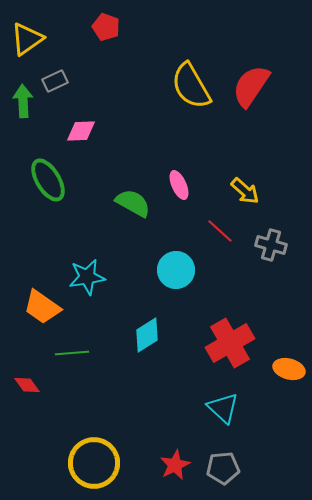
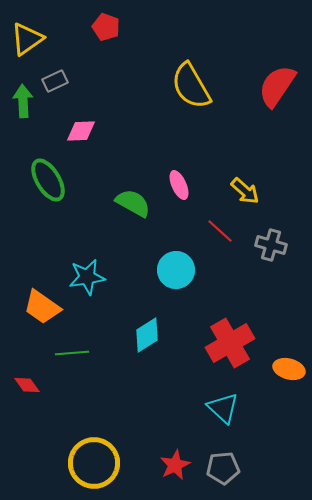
red semicircle: moved 26 px right
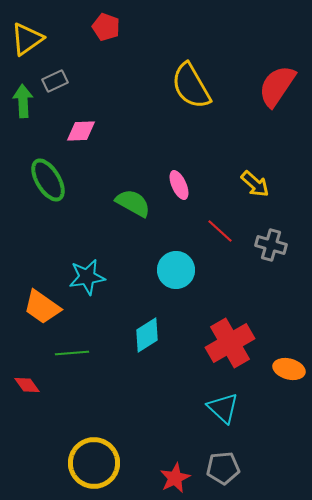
yellow arrow: moved 10 px right, 7 px up
red star: moved 13 px down
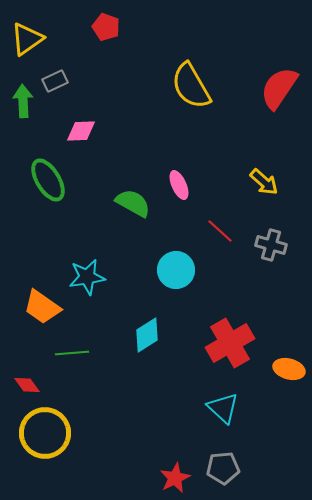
red semicircle: moved 2 px right, 2 px down
yellow arrow: moved 9 px right, 2 px up
yellow circle: moved 49 px left, 30 px up
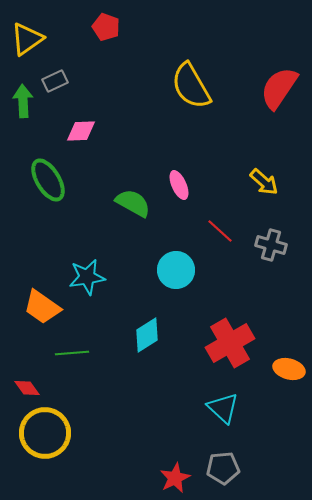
red diamond: moved 3 px down
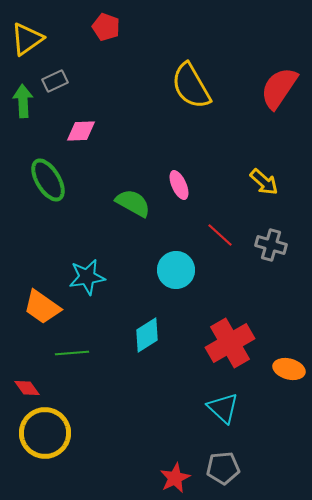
red line: moved 4 px down
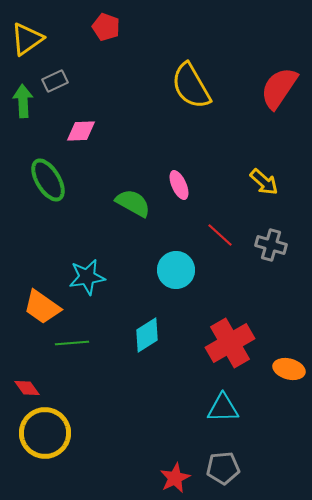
green line: moved 10 px up
cyan triangle: rotated 44 degrees counterclockwise
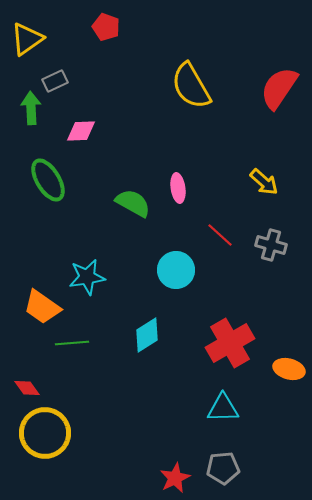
green arrow: moved 8 px right, 7 px down
pink ellipse: moved 1 px left, 3 px down; rotated 16 degrees clockwise
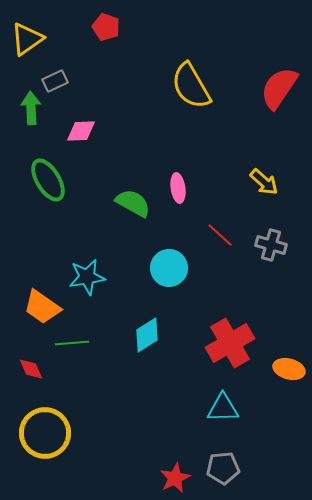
cyan circle: moved 7 px left, 2 px up
red diamond: moved 4 px right, 19 px up; rotated 12 degrees clockwise
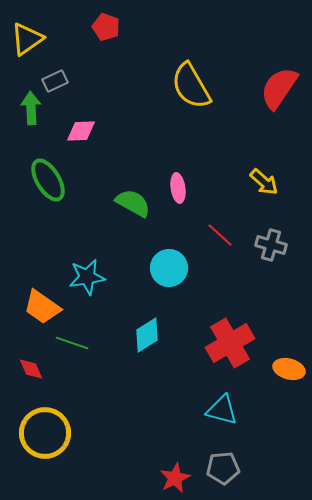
green line: rotated 24 degrees clockwise
cyan triangle: moved 1 px left, 2 px down; rotated 16 degrees clockwise
